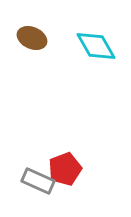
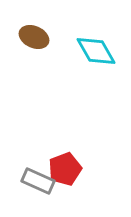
brown ellipse: moved 2 px right, 1 px up
cyan diamond: moved 5 px down
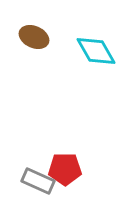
red pentagon: rotated 20 degrees clockwise
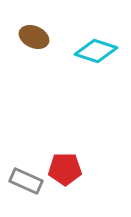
cyan diamond: rotated 42 degrees counterclockwise
gray rectangle: moved 12 px left
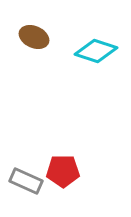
red pentagon: moved 2 px left, 2 px down
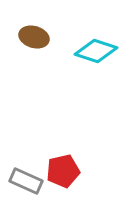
brown ellipse: rotated 8 degrees counterclockwise
red pentagon: rotated 12 degrees counterclockwise
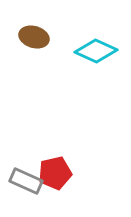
cyan diamond: rotated 6 degrees clockwise
red pentagon: moved 8 px left, 2 px down
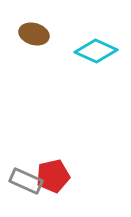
brown ellipse: moved 3 px up
red pentagon: moved 2 px left, 3 px down
